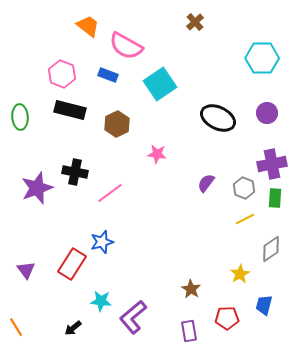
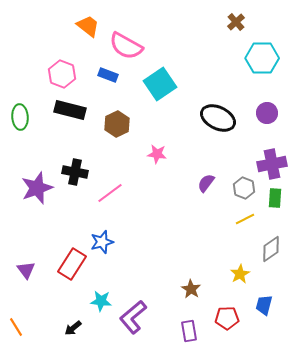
brown cross: moved 41 px right
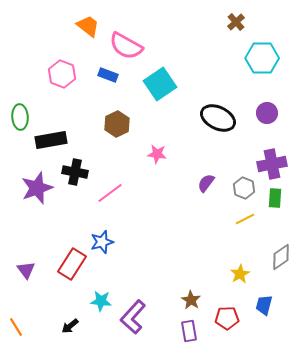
black rectangle: moved 19 px left, 30 px down; rotated 24 degrees counterclockwise
gray diamond: moved 10 px right, 8 px down
brown star: moved 11 px down
purple L-shape: rotated 8 degrees counterclockwise
black arrow: moved 3 px left, 2 px up
